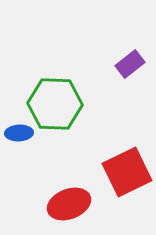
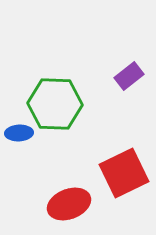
purple rectangle: moved 1 px left, 12 px down
red square: moved 3 px left, 1 px down
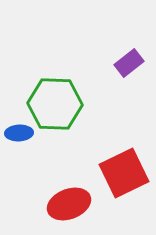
purple rectangle: moved 13 px up
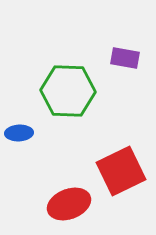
purple rectangle: moved 4 px left, 5 px up; rotated 48 degrees clockwise
green hexagon: moved 13 px right, 13 px up
red square: moved 3 px left, 2 px up
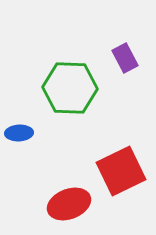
purple rectangle: rotated 52 degrees clockwise
green hexagon: moved 2 px right, 3 px up
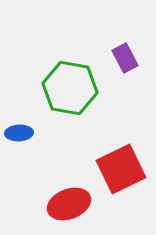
green hexagon: rotated 8 degrees clockwise
red square: moved 2 px up
